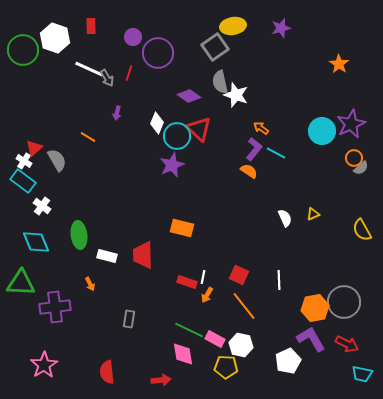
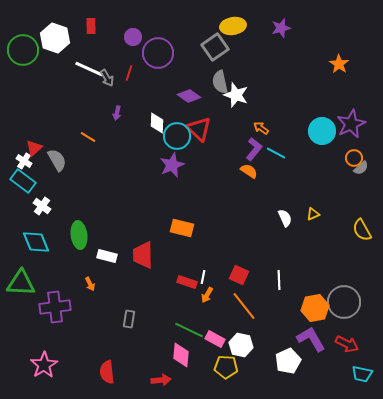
white diamond at (157, 123): rotated 20 degrees counterclockwise
pink diamond at (183, 354): moved 2 px left, 1 px down; rotated 15 degrees clockwise
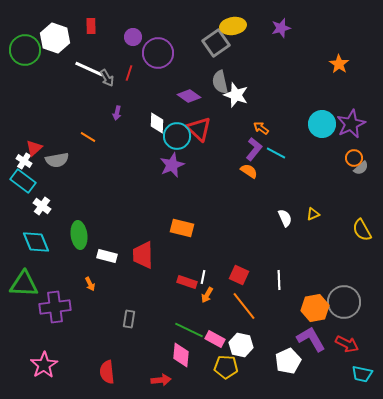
gray square at (215, 47): moved 1 px right, 4 px up
green circle at (23, 50): moved 2 px right
cyan circle at (322, 131): moved 7 px up
gray semicircle at (57, 160): rotated 110 degrees clockwise
green triangle at (21, 283): moved 3 px right, 1 px down
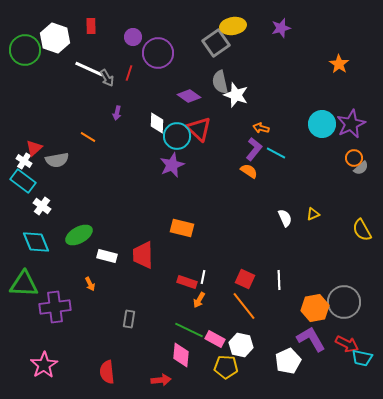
orange arrow at (261, 128): rotated 21 degrees counterclockwise
green ellipse at (79, 235): rotated 68 degrees clockwise
red square at (239, 275): moved 6 px right, 4 px down
orange arrow at (207, 295): moved 8 px left, 5 px down
cyan trapezoid at (362, 374): moved 16 px up
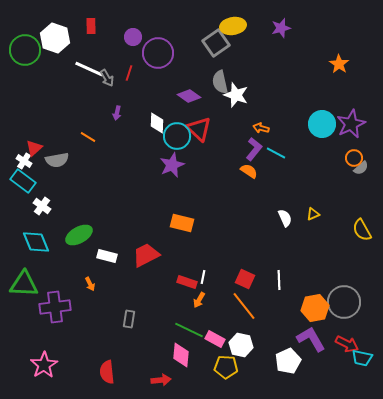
orange rectangle at (182, 228): moved 5 px up
red trapezoid at (143, 255): moved 3 px right; rotated 64 degrees clockwise
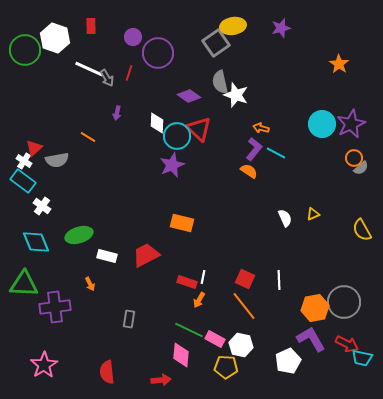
green ellipse at (79, 235): rotated 12 degrees clockwise
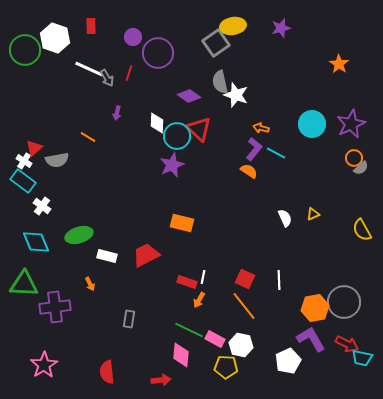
cyan circle at (322, 124): moved 10 px left
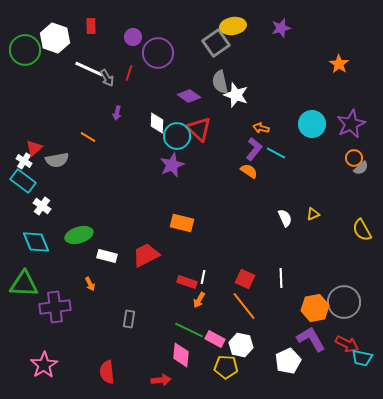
white line at (279, 280): moved 2 px right, 2 px up
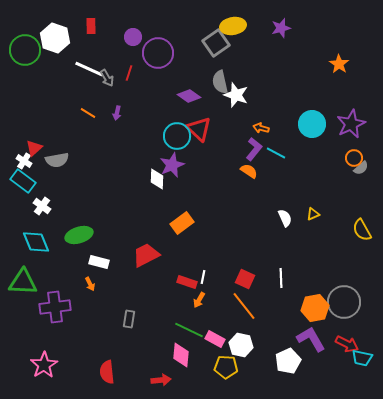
white diamond at (157, 123): moved 56 px down
orange line at (88, 137): moved 24 px up
orange rectangle at (182, 223): rotated 50 degrees counterclockwise
white rectangle at (107, 256): moved 8 px left, 6 px down
green triangle at (24, 284): moved 1 px left, 2 px up
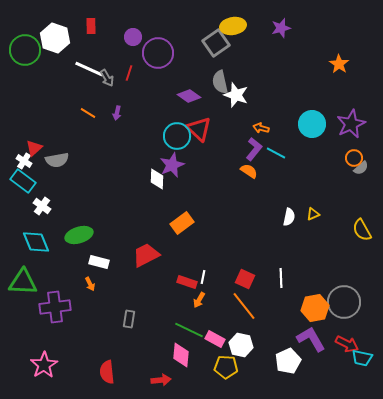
white semicircle at (285, 218): moved 4 px right, 1 px up; rotated 36 degrees clockwise
